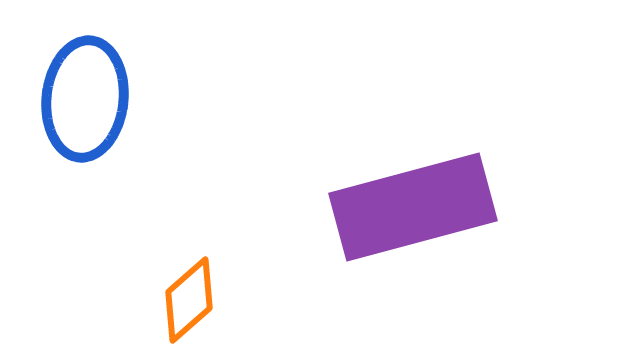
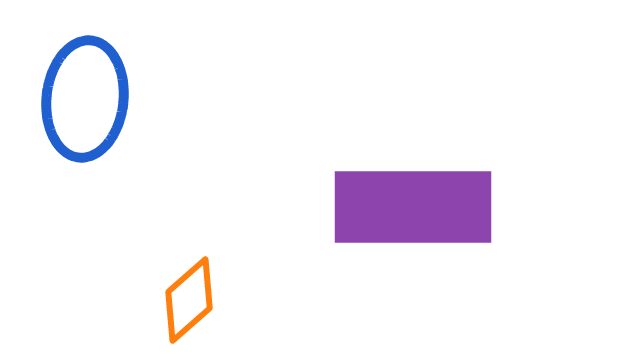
purple rectangle: rotated 15 degrees clockwise
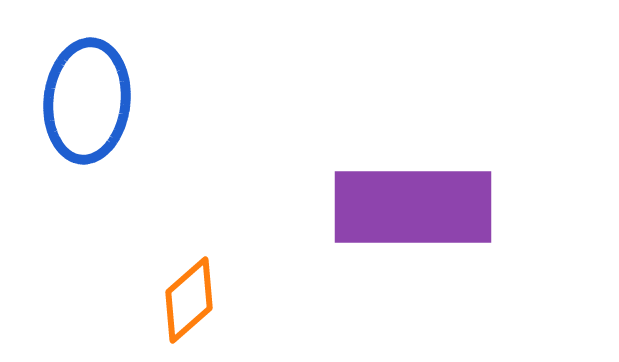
blue ellipse: moved 2 px right, 2 px down
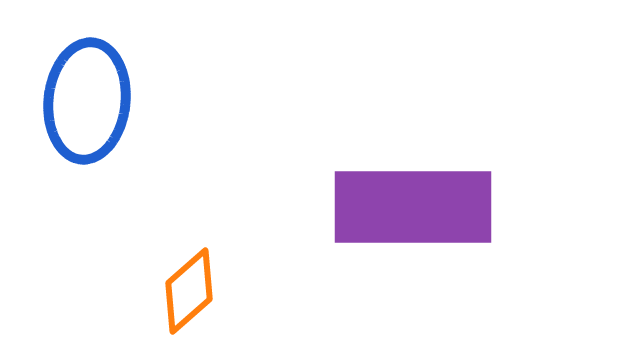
orange diamond: moved 9 px up
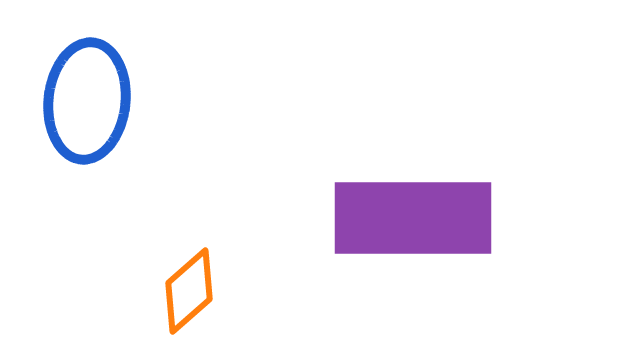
purple rectangle: moved 11 px down
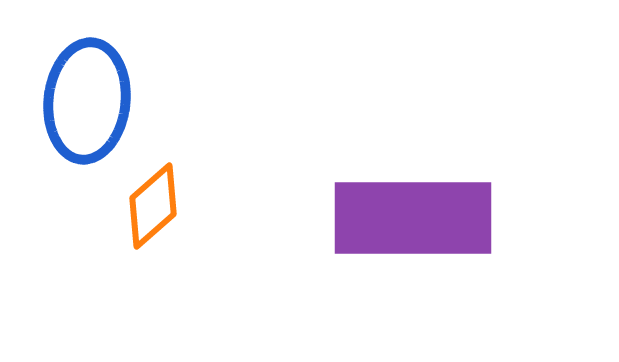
orange diamond: moved 36 px left, 85 px up
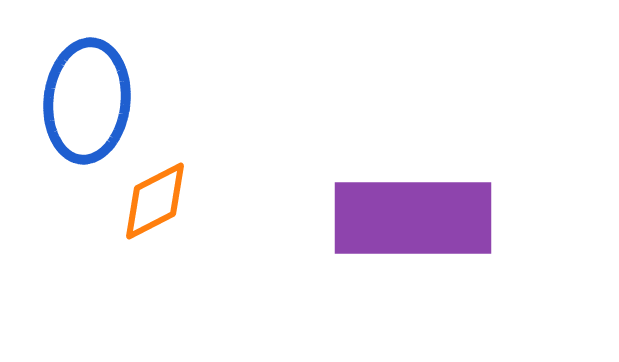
orange diamond: moved 2 px right, 5 px up; rotated 14 degrees clockwise
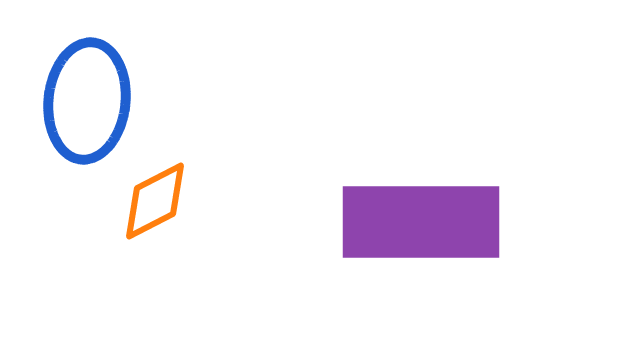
purple rectangle: moved 8 px right, 4 px down
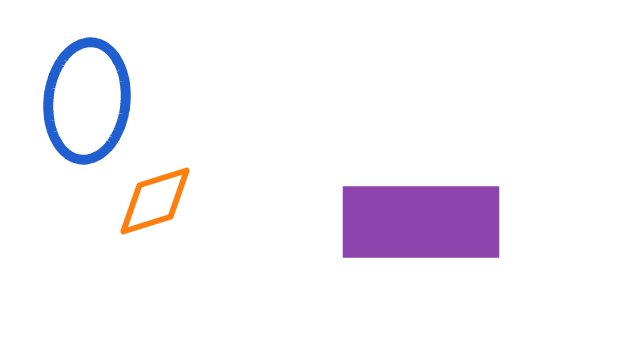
orange diamond: rotated 10 degrees clockwise
